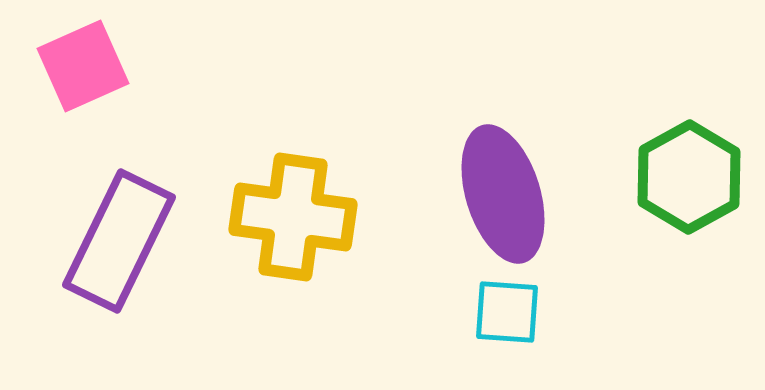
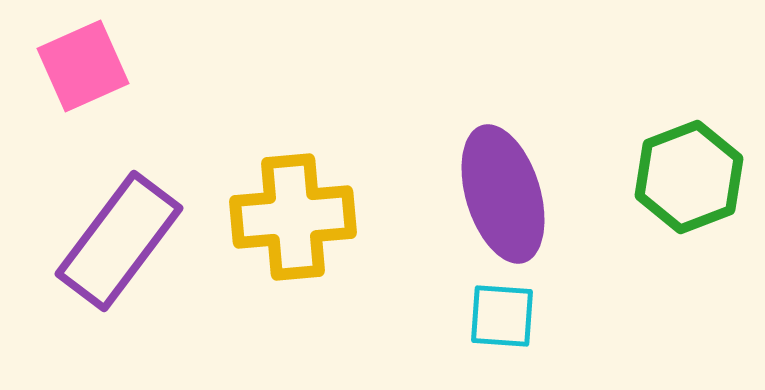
green hexagon: rotated 8 degrees clockwise
yellow cross: rotated 13 degrees counterclockwise
purple rectangle: rotated 11 degrees clockwise
cyan square: moved 5 px left, 4 px down
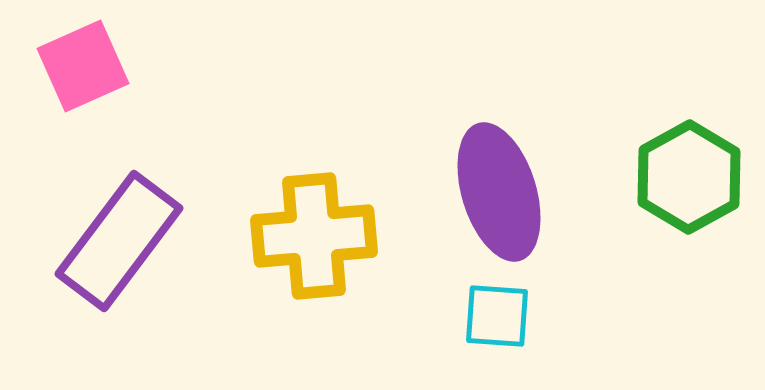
green hexagon: rotated 8 degrees counterclockwise
purple ellipse: moved 4 px left, 2 px up
yellow cross: moved 21 px right, 19 px down
cyan square: moved 5 px left
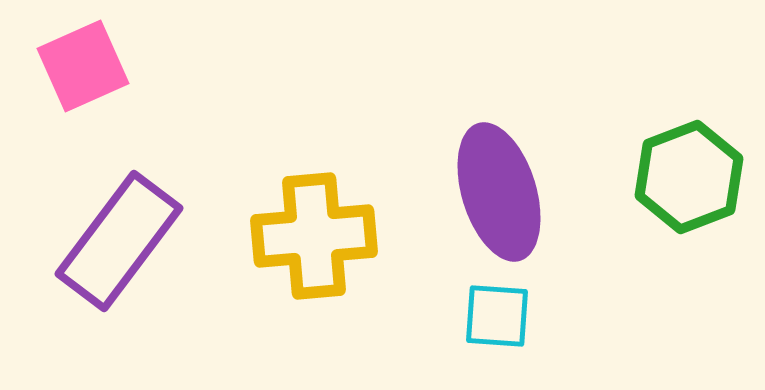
green hexagon: rotated 8 degrees clockwise
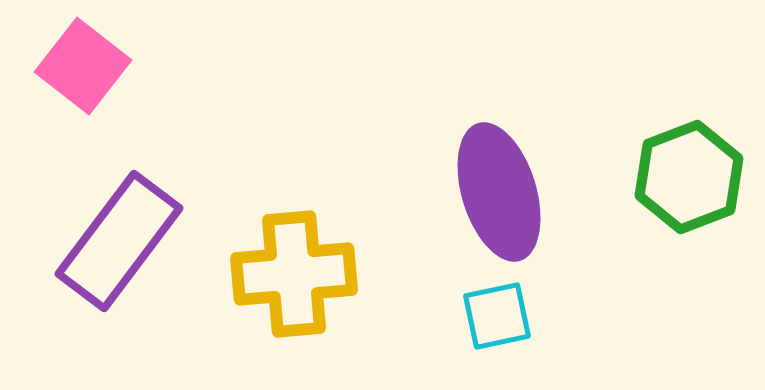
pink square: rotated 28 degrees counterclockwise
yellow cross: moved 20 px left, 38 px down
cyan square: rotated 16 degrees counterclockwise
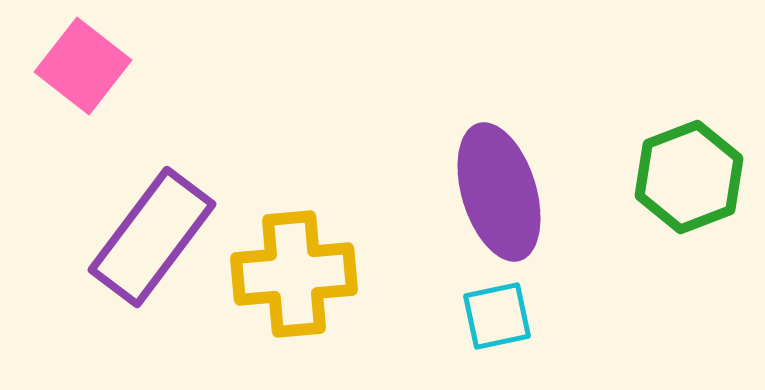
purple rectangle: moved 33 px right, 4 px up
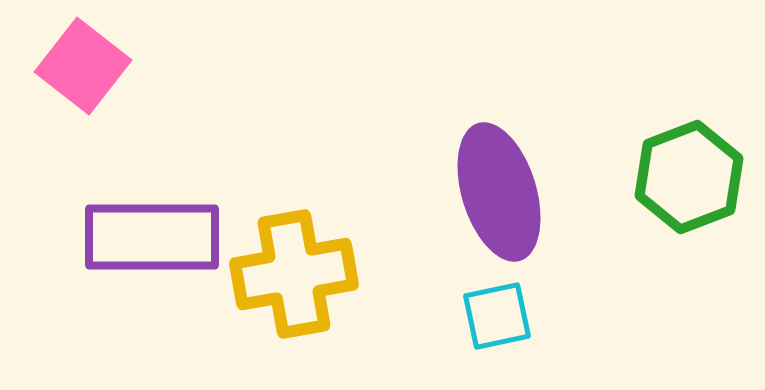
purple rectangle: rotated 53 degrees clockwise
yellow cross: rotated 5 degrees counterclockwise
